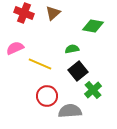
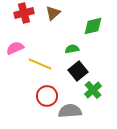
red cross: rotated 36 degrees counterclockwise
green diamond: rotated 25 degrees counterclockwise
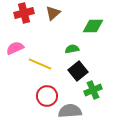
green diamond: rotated 15 degrees clockwise
green cross: rotated 18 degrees clockwise
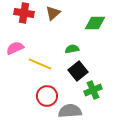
red cross: rotated 24 degrees clockwise
green diamond: moved 2 px right, 3 px up
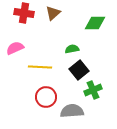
yellow line: moved 3 px down; rotated 20 degrees counterclockwise
black square: moved 1 px right, 1 px up
red circle: moved 1 px left, 1 px down
gray semicircle: moved 2 px right
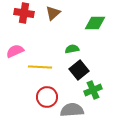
pink semicircle: moved 3 px down
red circle: moved 1 px right
gray semicircle: moved 1 px up
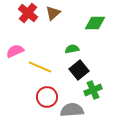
red cross: moved 4 px right; rotated 30 degrees clockwise
yellow line: rotated 20 degrees clockwise
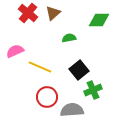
green diamond: moved 4 px right, 3 px up
green semicircle: moved 3 px left, 11 px up
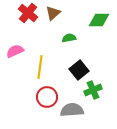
yellow line: rotated 75 degrees clockwise
